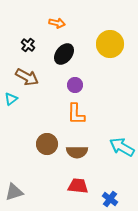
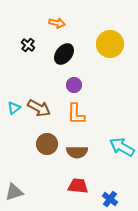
brown arrow: moved 12 px right, 31 px down
purple circle: moved 1 px left
cyan triangle: moved 3 px right, 9 px down
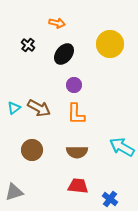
brown circle: moved 15 px left, 6 px down
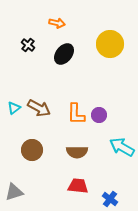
purple circle: moved 25 px right, 30 px down
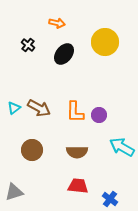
yellow circle: moved 5 px left, 2 px up
orange L-shape: moved 1 px left, 2 px up
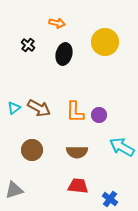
black ellipse: rotated 25 degrees counterclockwise
gray triangle: moved 2 px up
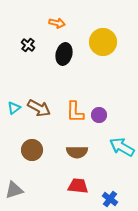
yellow circle: moved 2 px left
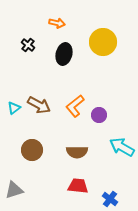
brown arrow: moved 3 px up
orange L-shape: moved 6 px up; rotated 50 degrees clockwise
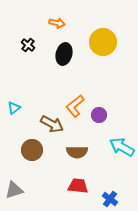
brown arrow: moved 13 px right, 19 px down
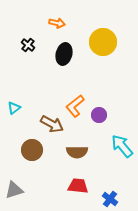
cyan arrow: moved 1 px up; rotated 20 degrees clockwise
